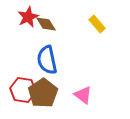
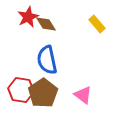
red hexagon: moved 2 px left
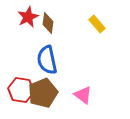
brown diamond: moved 2 px right, 1 px up; rotated 40 degrees clockwise
brown pentagon: rotated 12 degrees clockwise
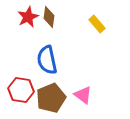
brown diamond: moved 1 px right, 6 px up
brown pentagon: moved 8 px right, 5 px down
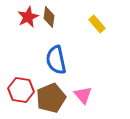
blue semicircle: moved 9 px right
pink triangle: rotated 12 degrees clockwise
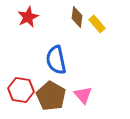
brown diamond: moved 28 px right
brown pentagon: moved 2 px up; rotated 20 degrees counterclockwise
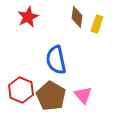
yellow rectangle: rotated 60 degrees clockwise
red hexagon: rotated 15 degrees clockwise
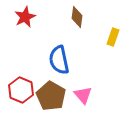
red star: moved 3 px left
yellow rectangle: moved 16 px right, 13 px down
blue semicircle: moved 3 px right
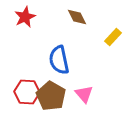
brown diamond: rotated 35 degrees counterclockwise
yellow rectangle: rotated 24 degrees clockwise
red hexagon: moved 6 px right, 2 px down; rotated 20 degrees counterclockwise
pink triangle: moved 1 px right, 1 px up
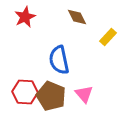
yellow rectangle: moved 5 px left
red hexagon: moved 2 px left
brown pentagon: rotated 8 degrees counterclockwise
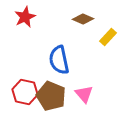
brown diamond: moved 6 px right, 2 px down; rotated 40 degrees counterclockwise
red hexagon: rotated 10 degrees clockwise
